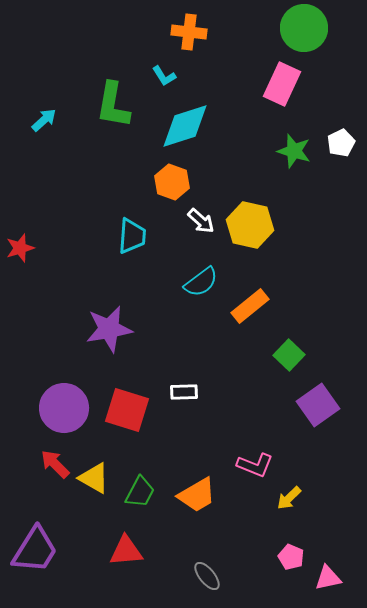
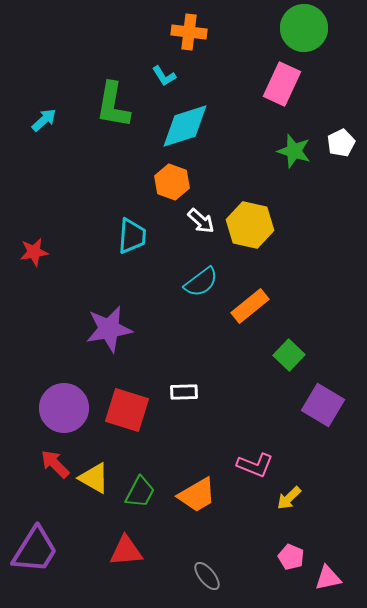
red star: moved 14 px right, 4 px down; rotated 8 degrees clockwise
purple square: moved 5 px right; rotated 24 degrees counterclockwise
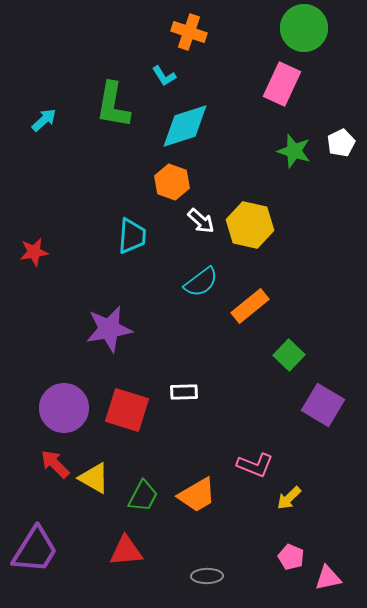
orange cross: rotated 12 degrees clockwise
green trapezoid: moved 3 px right, 4 px down
gray ellipse: rotated 52 degrees counterclockwise
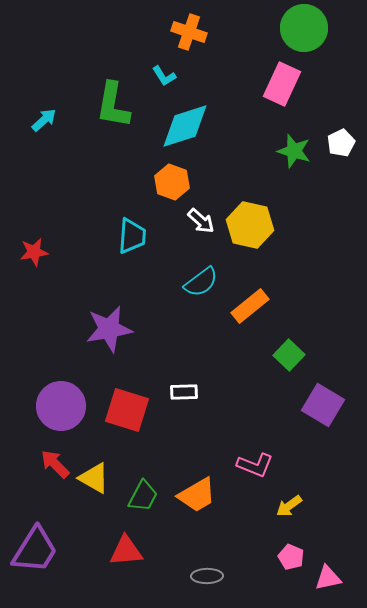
purple circle: moved 3 px left, 2 px up
yellow arrow: moved 8 px down; rotated 8 degrees clockwise
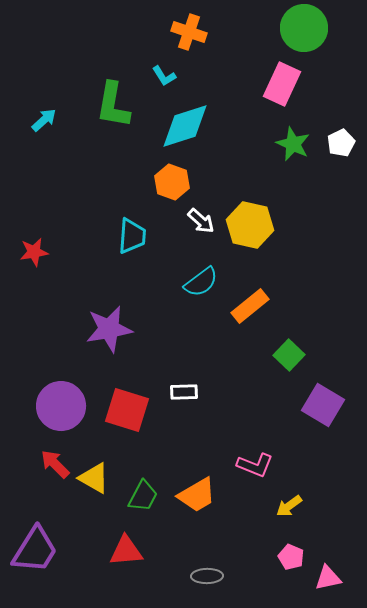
green star: moved 1 px left, 7 px up; rotated 8 degrees clockwise
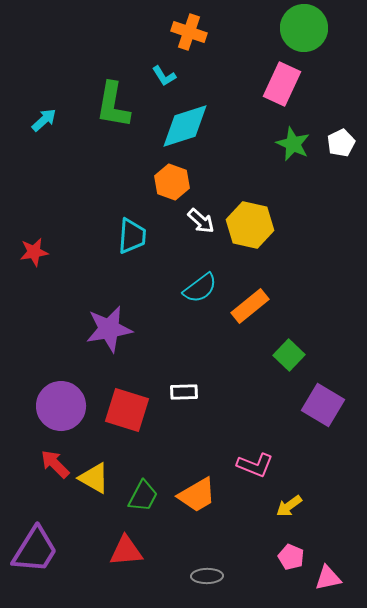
cyan semicircle: moved 1 px left, 6 px down
